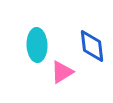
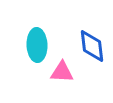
pink triangle: rotated 35 degrees clockwise
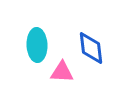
blue diamond: moved 1 px left, 2 px down
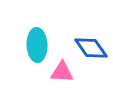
blue diamond: rotated 28 degrees counterclockwise
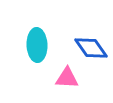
pink triangle: moved 5 px right, 6 px down
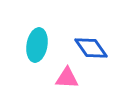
cyan ellipse: rotated 12 degrees clockwise
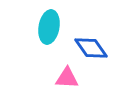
cyan ellipse: moved 12 px right, 18 px up
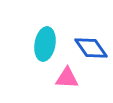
cyan ellipse: moved 4 px left, 17 px down
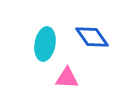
blue diamond: moved 1 px right, 11 px up
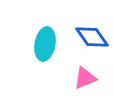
pink triangle: moved 18 px right; rotated 25 degrees counterclockwise
